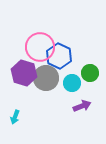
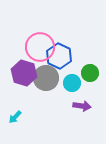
purple arrow: rotated 30 degrees clockwise
cyan arrow: rotated 24 degrees clockwise
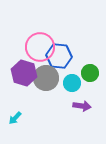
blue hexagon: rotated 20 degrees counterclockwise
cyan arrow: moved 1 px down
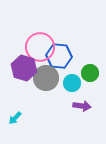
purple hexagon: moved 5 px up
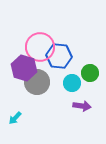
gray circle: moved 9 px left, 4 px down
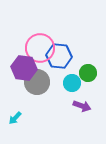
pink circle: moved 1 px down
purple hexagon: rotated 10 degrees counterclockwise
green circle: moved 2 px left
purple arrow: rotated 12 degrees clockwise
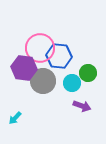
gray circle: moved 6 px right, 1 px up
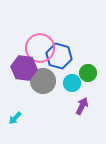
blue hexagon: rotated 10 degrees clockwise
purple arrow: rotated 84 degrees counterclockwise
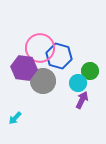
green circle: moved 2 px right, 2 px up
cyan circle: moved 6 px right
purple arrow: moved 6 px up
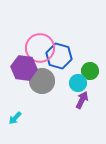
gray circle: moved 1 px left
